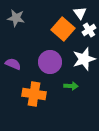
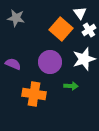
orange square: moved 2 px left
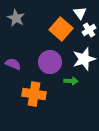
gray star: rotated 18 degrees clockwise
green arrow: moved 5 px up
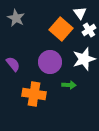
purple semicircle: rotated 28 degrees clockwise
green arrow: moved 2 px left, 4 px down
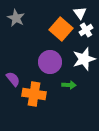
white cross: moved 3 px left
purple semicircle: moved 15 px down
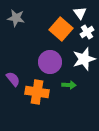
gray star: rotated 18 degrees counterclockwise
white cross: moved 1 px right, 2 px down
orange cross: moved 3 px right, 2 px up
